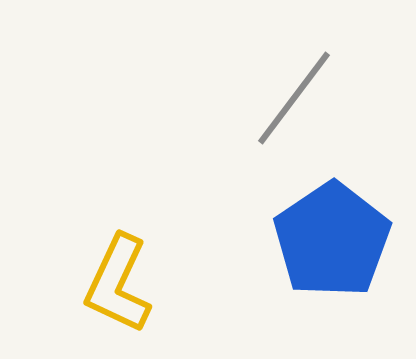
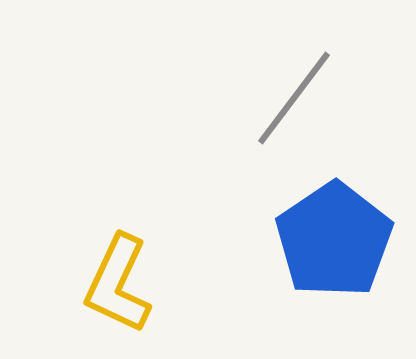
blue pentagon: moved 2 px right
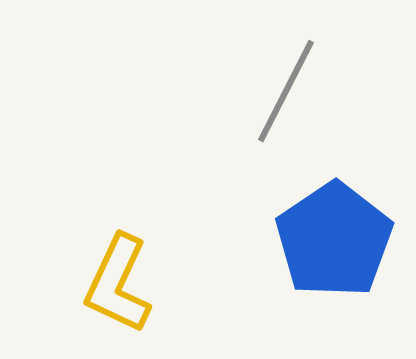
gray line: moved 8 px left, 7 px up; rotated 10 degrees counterclockwise
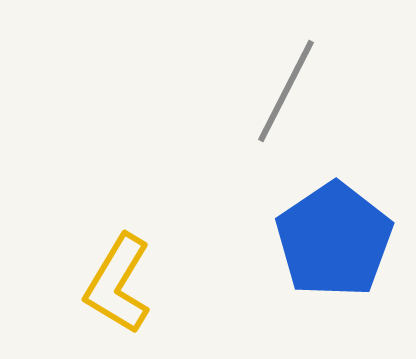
yellow L-shape: rotated 6 degrees clockwise
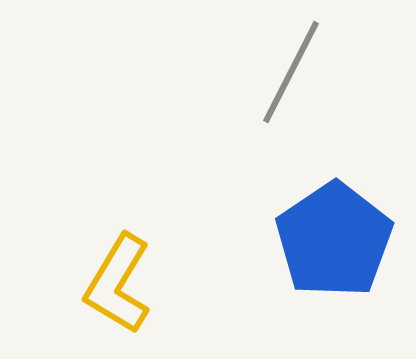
gray line: moved 5 px right, 19 px up
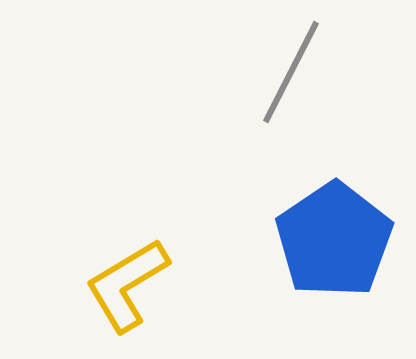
yellow L-shape: moved 9 px right, 1 px down; rotated 28 degrees clockwise
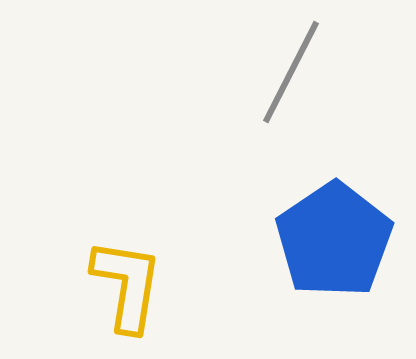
yellow L-shape: rotated 130 degrees clockwise
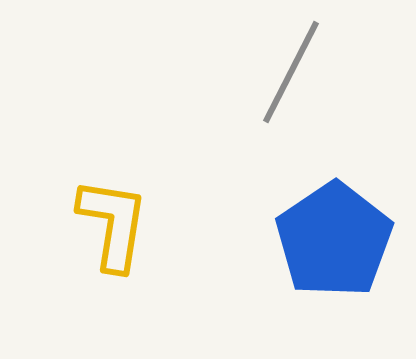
yellow L-shape: moved 14 px left, 61 px up
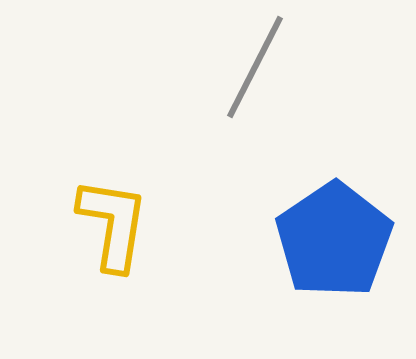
gray line: moved 36 px left, 5 px up
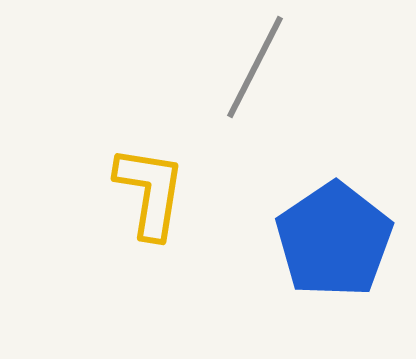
yellow L-shape: moved 37 px right, 32 px up
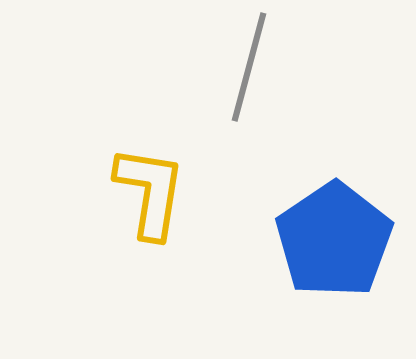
gray line: moved 6 px left; rotated 12 degrees counterclockwise
